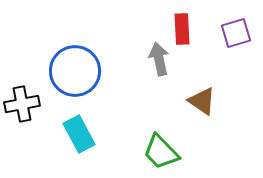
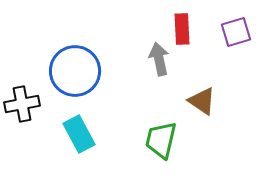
purple square: moved 1 px up
green trapezoid: moved 12 px up; rotated 57 degrees clockwise
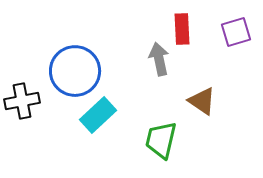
black cross: moved 3 px up
cyan rectangle: moved 19 px right, 19 px up; rotated 75 degrees clockwise
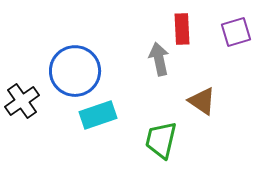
black cross: rotated 24 degrees counterclockwise
cyan rectangle: rotated 24 degrees clockwise
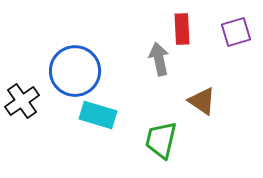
cyan rectangle: rotated 36 degrees clockwise
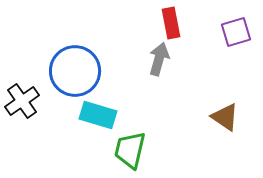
red rectangle: moved 11 px left, 6 px up; rotated 8 degrees counterclockwise
gray arrow: rotated 28 degrees clockwise
brown triangle: moved 23 px right, 16 px down
green trapezoid: moved 31 px left, 10 px down
